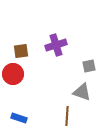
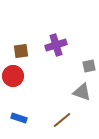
red circle: moved 2 px down
brown line: moved 5 px left, 4 px down; rotated 48 degrees clockwise
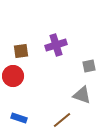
gray triangle: moved 3 px down
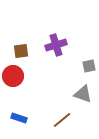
gray triangle: moved 1 px right, 1 px up
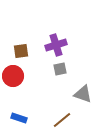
gray square: moved 29 px left, 3 px down
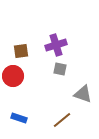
gray square: rotated 24 degrees clockwise
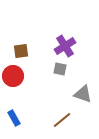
purple cross: moved 9 px right, 1 px down; rotated 15 degrees counterclockwise
blue rectangle: moved 5 px left; rotated 42 degrees clockwise
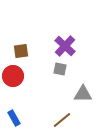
purple cross: rotated 15 degrees counterclockwise
gray triangle: rotated 18 degrees counterclockwise
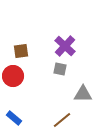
blue rectangle: rotated 21 degrees counterclockwise
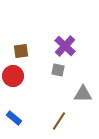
gray square: moved 2 px left, 1 px down
brown line: moved 3 px left, 1 px down; rotated 18 degrees counterclockwise
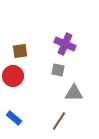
purple cross: moved 2 px up; rotated 20 degrees counterclockwise
brown square: moved 1 px left
gray triangle: moved 9 px left, 1 px up
